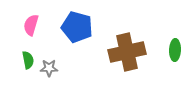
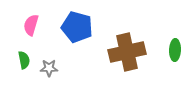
green semicircle: moved 4 px left
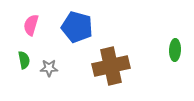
brown cross: moved 16 px left, 14 px down
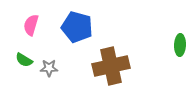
green ellipse: moved 5 px right, 5 px up
green semicircle: rotated 132 degrees clockwise
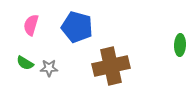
green semicircle: moved 1 px right, 3 px down
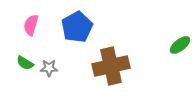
blue pentagon: rotated 28 degrees clockwise
green ellipse: rotated 50 degrees clockwise
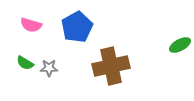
pink semicircle: rotated 90 degrees counterclockwise
green ellipse: rotated 10 degrees clockwise
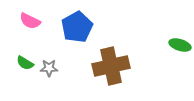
pink semicircle: moved 1 px left, 4 px up; rotated 10 degrees clockwise
green ellipse: rotated 45 degrees clockwise
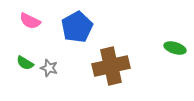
green ellipse: moved 5 px left, 3 px down
gray star: rotated 18 degrees clockwise
